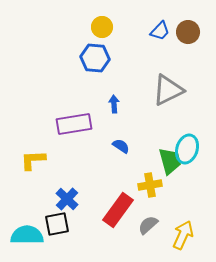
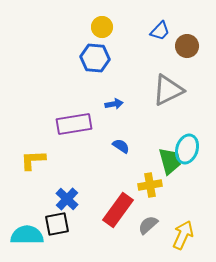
brown circle: moved 1 px left, 14 px down
blue arrow: rotated 84 degrees clockwise
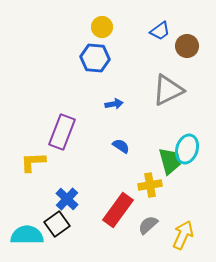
blue trapezoid: rotated 10 degrees clockwise
purple rectangle: moved 12 px left, 8 px down; rotated 60 degrees counterclockwise
yellow L-shape: moved 2 px down
black square: rotated 25 degrees counterclockwise
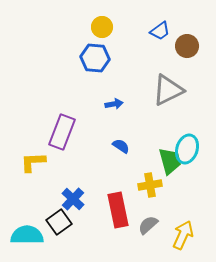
blue cross: moved 6 px right
red rectangle: rotated 48 degrees counterclockwise
black square: moved 2 px right, 2 px up
